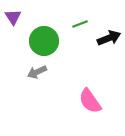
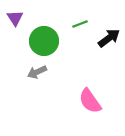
purple triangle: moved 2 px right, 1 px down
black arrow: rotated 15 degrees counterclockwise
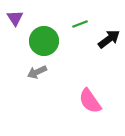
black arrow: moved 1 px down
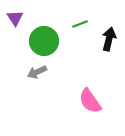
black arrow: rotated 40 degrees counterclockwise
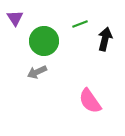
black arrow: moved 4 px left
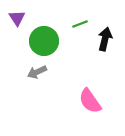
purple triangle: moved 2 px right
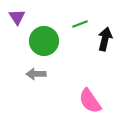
purple triangle: moved 1 px up
gray arrow: moved 1 px left, 2 px down; rotated 24 degrees clockwise
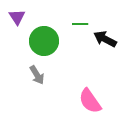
green line: rotated 21 degrees clockwise
black arrow: rotated 75 degrees counterclockwise
gray arrow: moved 1 px right, 1 px down; rotated 120 degrees counterclockwise
